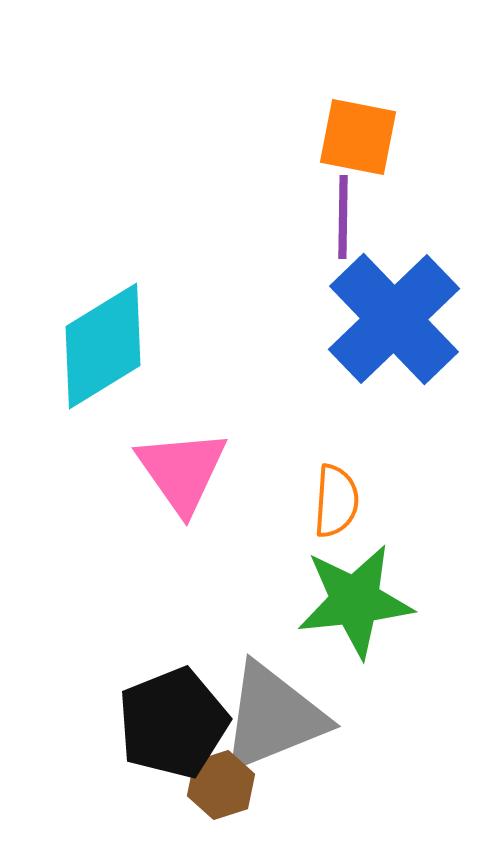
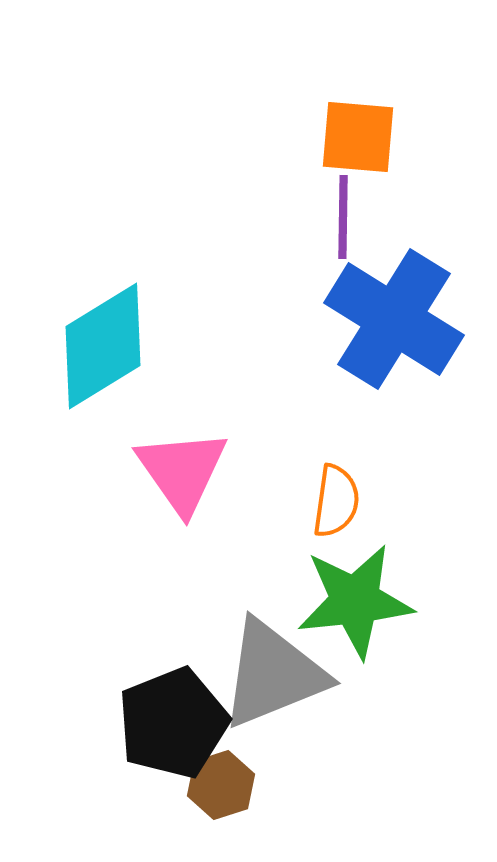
orange square: rotated 6 degrees counterclockwise
blue cross: rotated 14 degrees counterclockwise
orange semicircle: rotated 4 degrees clockwise
gray triangle: moved 43 px up
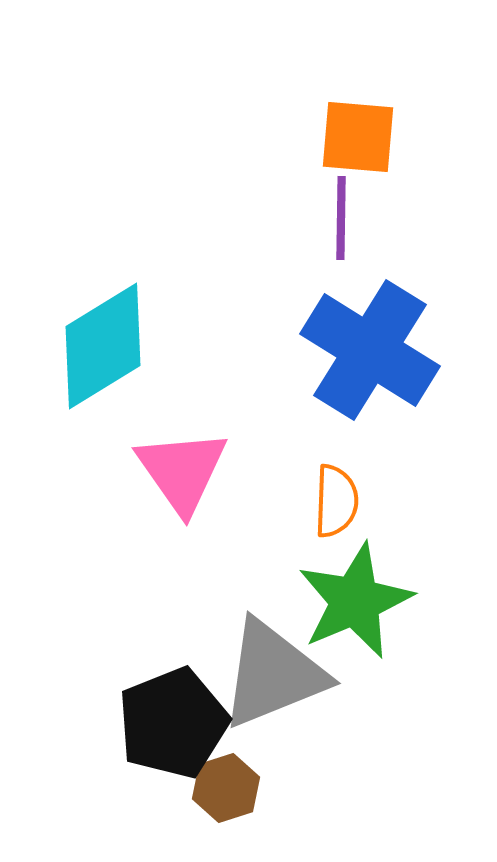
purple line: moved 2 px left, 1 px down
blue cross: moved 24 px left, 31 px down
orange semicircle: rotated 6 degrees counterclockwise
green star: rotated 17 degrees counterclockwise
brown hexagon: moved 5 px right, 3 px down
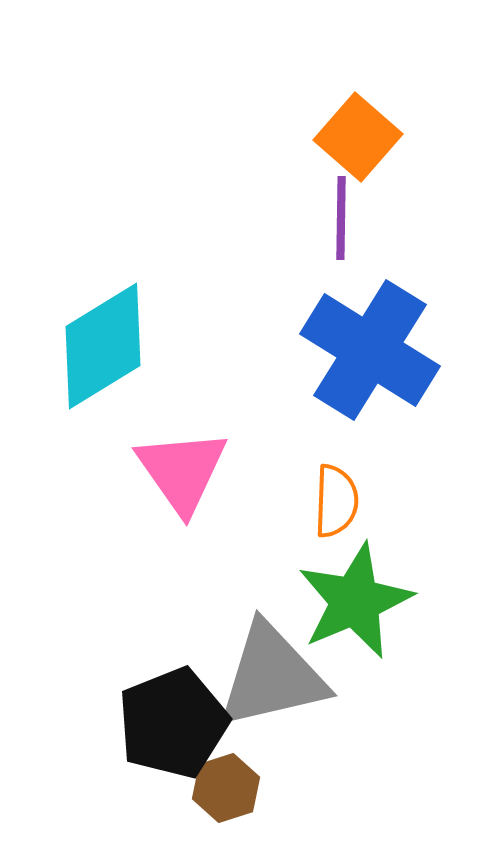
orange square: rotated 36 degrees clockwise
gray triangle: moved 1 px left, 2 px down; rotated 9 degrees clockwise
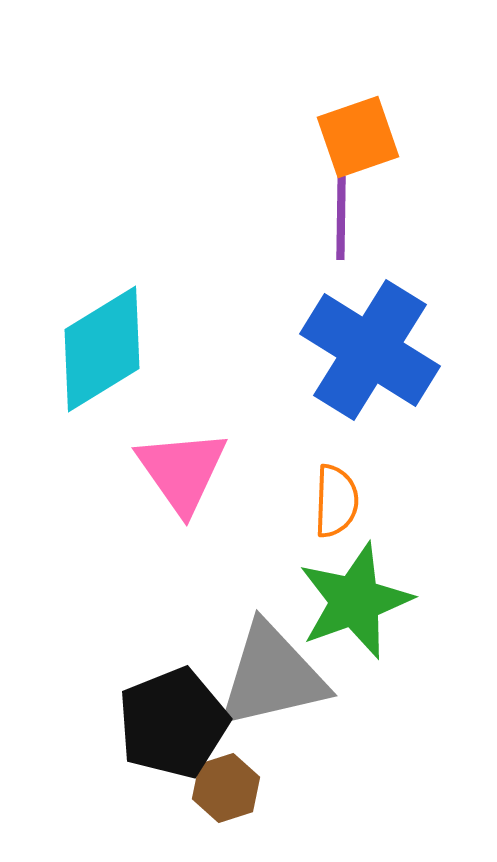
orange square: rotated 30 degrees clockwise
cyan diamond: moved 1 px left, 3 px down
green star: rotated 3 degrees clockwise
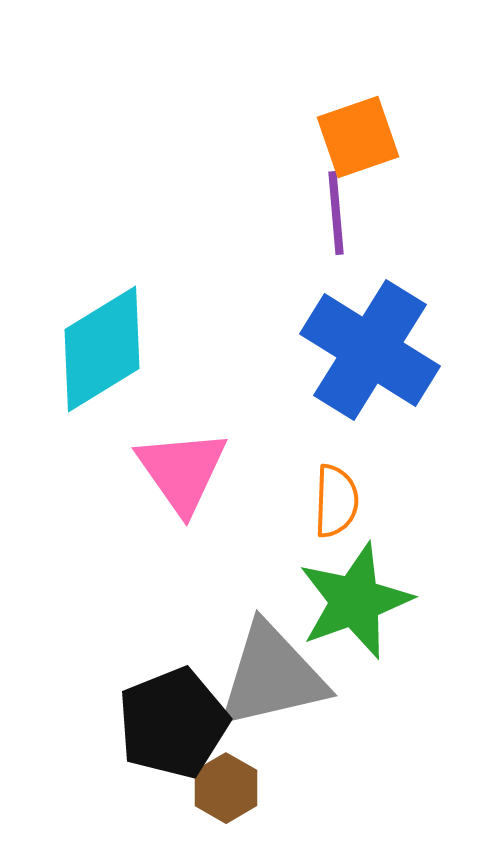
purple line: moved 5 px left, 5 px up; rotated 6 degrees counterclockwise
brown hexagon: rotated 12 degrees counterclockwise
